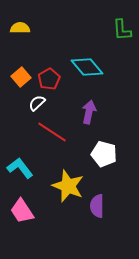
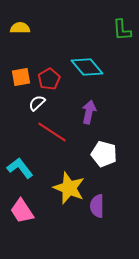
orange square: rotated 30 degrees clockwise
yellow star: moved 1 px right, 2 px down
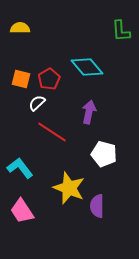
green L-shape: moved 1 px left, 1 px down
orange square: moved 2 px down; rotated 24 degrees clockwise
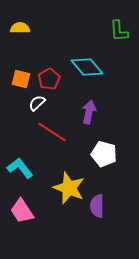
green L-shape: moved 2 px left
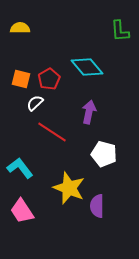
green L-shape: moved 1 px right
white semicircle: moved 2 px left
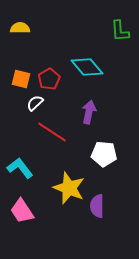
white pentagon: rotated 10 degrees counterclockwise
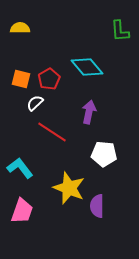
pink trapezoid: rotated 128 degrees counterclockwise
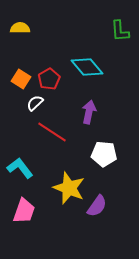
orange square: rotated 18 degrees clockwise
purple semicircle: rotated 145 degrees counterclockwise
pink trapezoid: moved 2 px right
